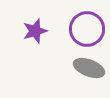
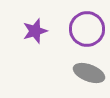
gray ellipse: moved 5 px down
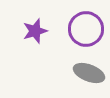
purple circle: moved 1 px left
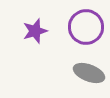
purple circle: moved 2 px up
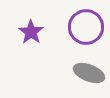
purple star: moved 4 px left, 1 px down; rotated 20 degrees counterclockwise
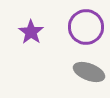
gray ellipse: moved 1 px up
